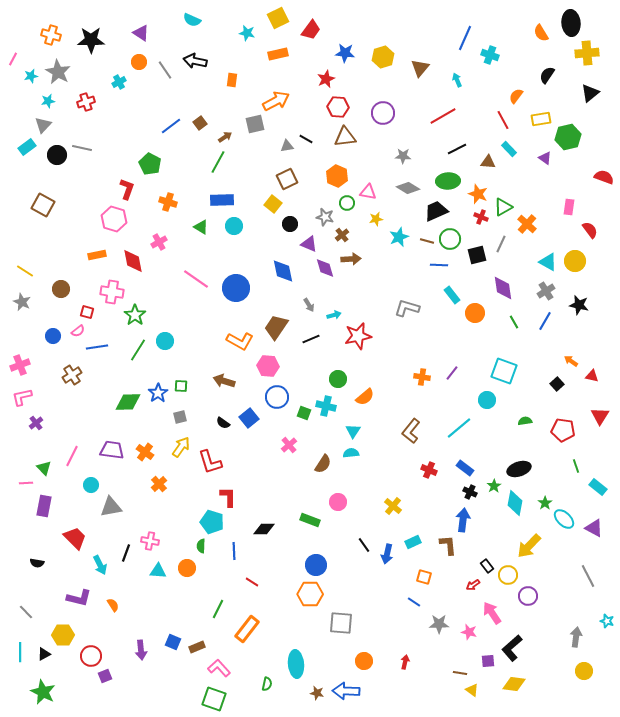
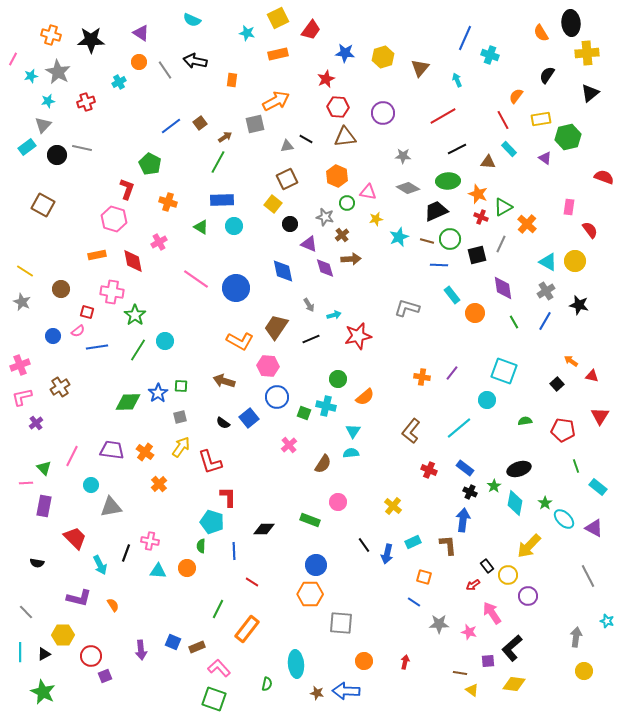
brown cross at (72, 375): moved 12 px left, 12 px down
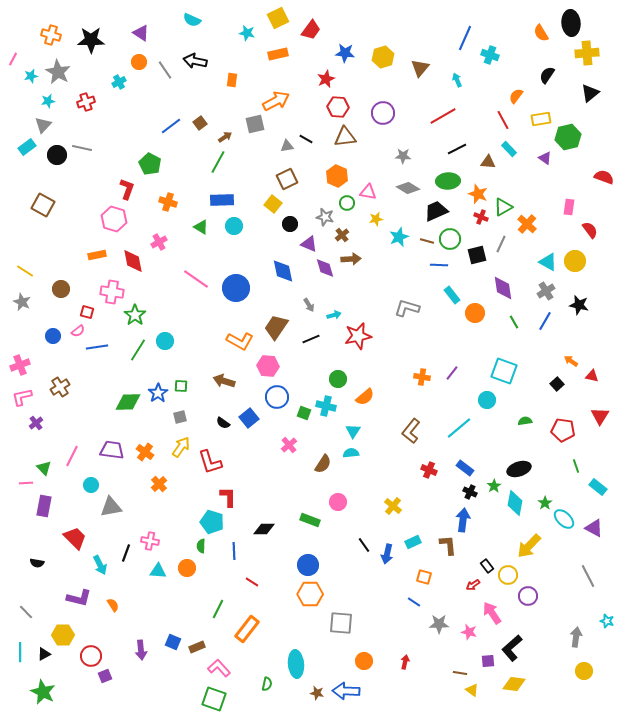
blue circle at (316, 565): moved 8 px left
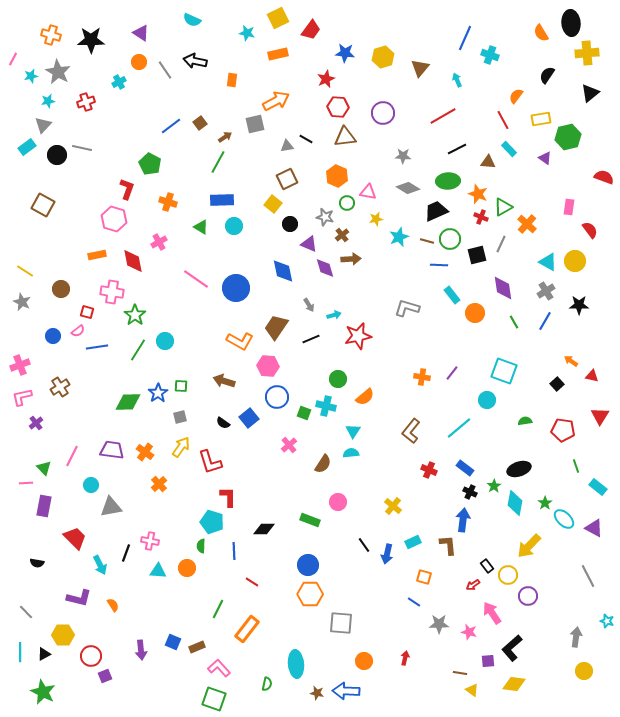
black star at (579, 305): rotated 12 degrees counterclockwise
red arrow at (405, 662): moved 4 px up
